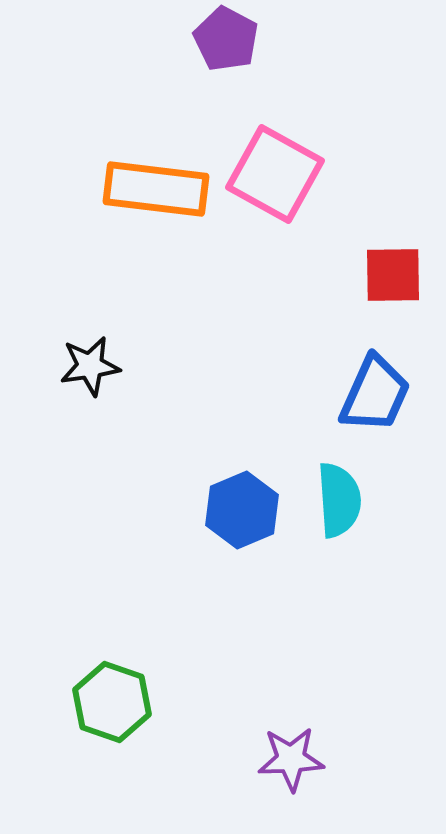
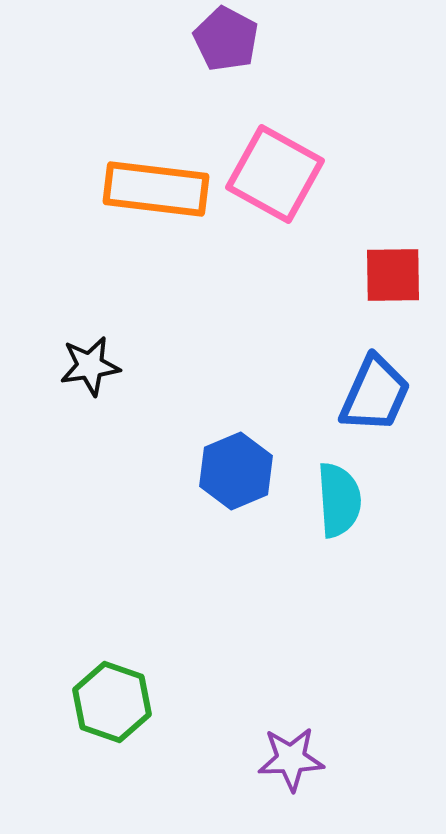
blue hexagon: moved 6 px left, 39 px up
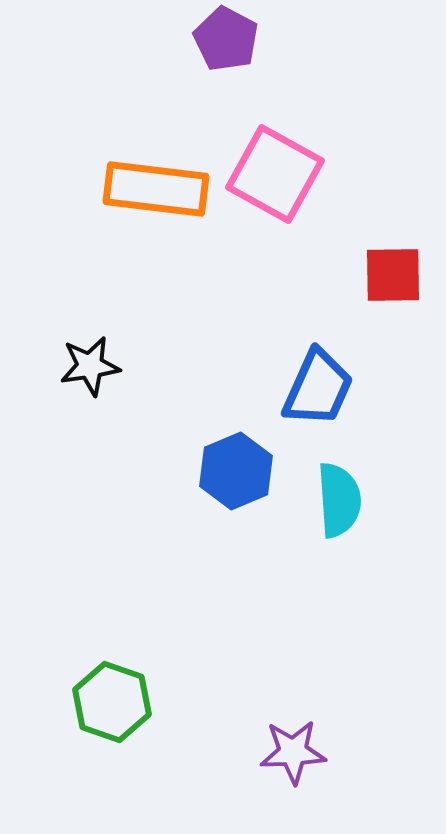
blue trapezoid: moved 57 px left, 6 px up
purple star: moved 2 px right, 7 px up
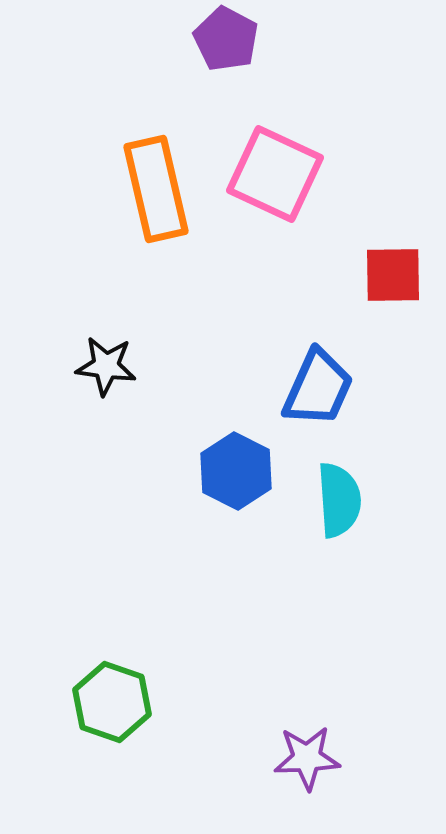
pink square: rotated 4 degrees counterclockwise
orange rectangle: rotated 70 degrees clockwise
black star: moved 16 px right; rotated 16 degrees clockwise
blue hexagon: rotated 10 degrees counterclockwise
purple star: moved 14 px right, 6 px down
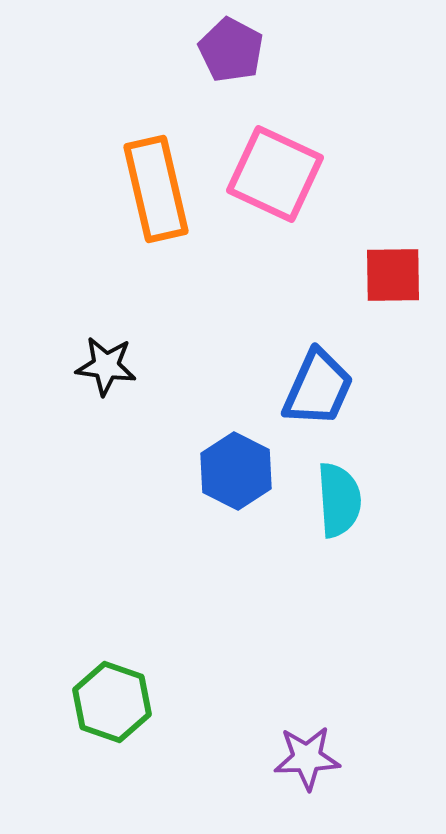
purple pentagon: moved 5 px right, 11 px down
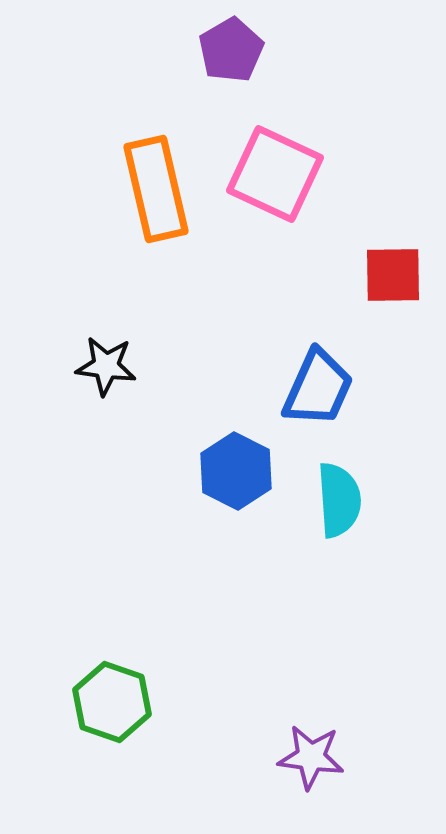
purple pentagon: rotated 14 degrees clockwise
purple star: moved 4 px right, 1 px up; rotated 10 degrees clockwise
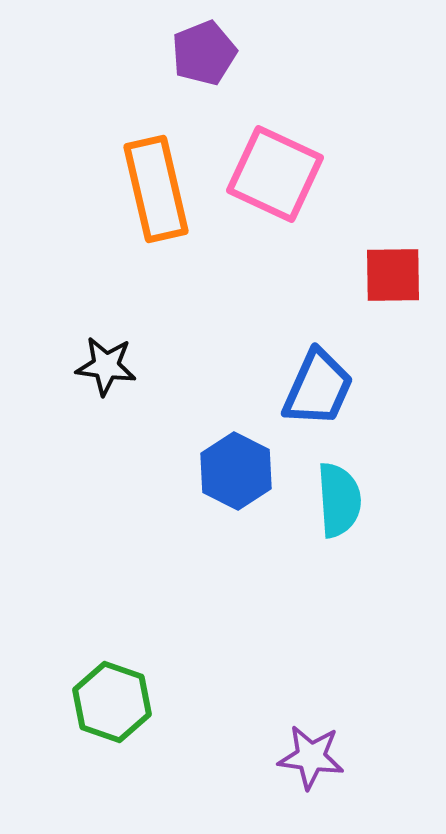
purple pentagon: moved 27 px left, 3 px down; rotated 8 degrees clockwise
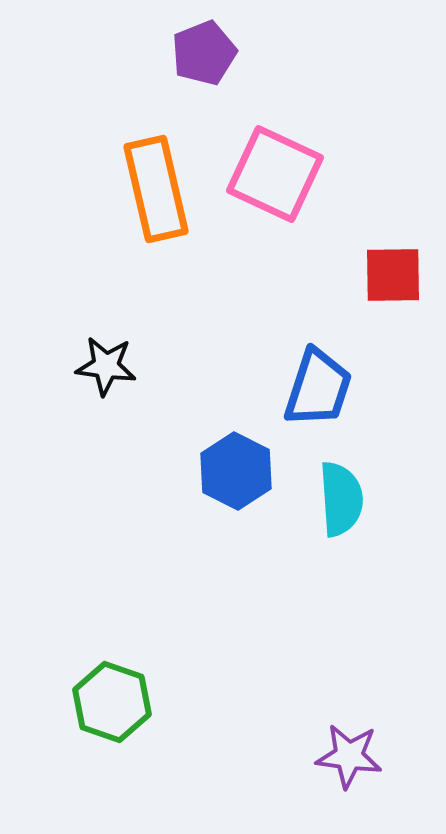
blue trapezoid: rotated 6 degrees counterclockwise
cyan semicircle: moved 2 px right, 1 px up
purple star: moved 38 px right, 1 px up
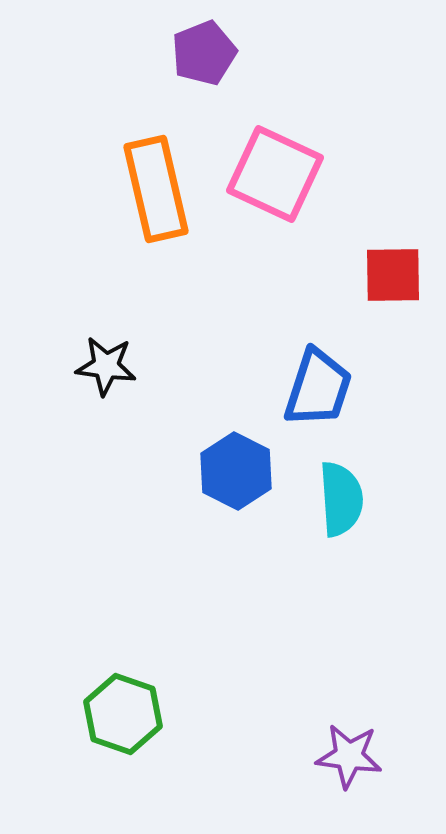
green hexagon: moved 11 px right, 12 px down
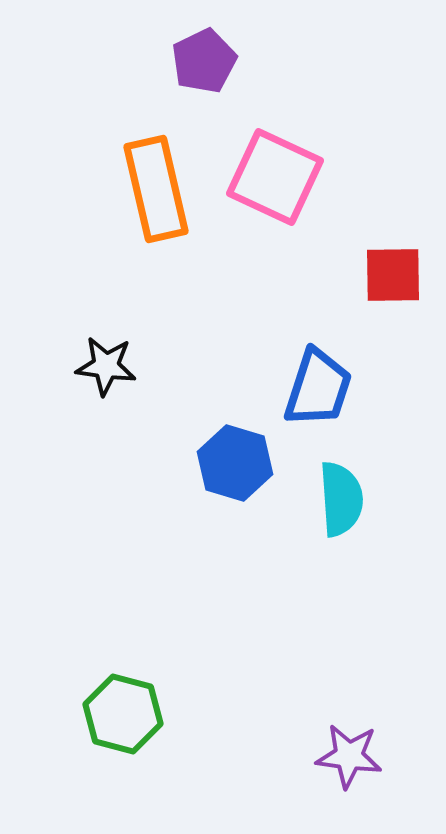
purple pentagon: moved 8 px down; rotated 4 degrees counterclockwise
pink square: moved 3 px down
blue hexagon: moved 1 px left, 8 px up; rotated 10 degrees counterclockwise
green hexagon: rotated 4 degrees counterclockwise
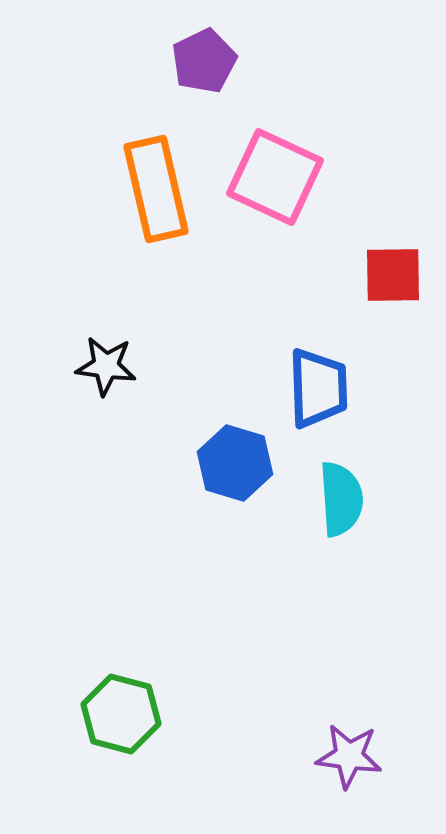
blue trapezoid: rotated 20 degrees counterclockwise
green hexagon: moved 2 px left
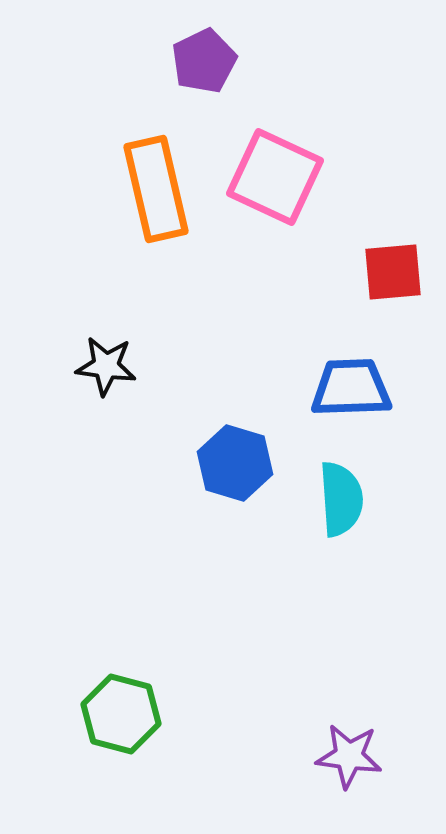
red square: moved 3 px up; rotated 4 degrees counterclockwise
blue trapezoid: moved 33 px right; rotated 90 degrees counterclockwise
